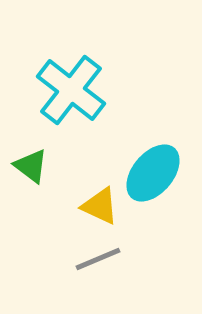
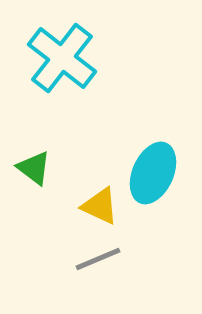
cyan cross: moved 9 px left, 32 px up
green triangle: moved 3 px right, 2 px down
cyan ellipse: rotated 16 degrees counterclockwise
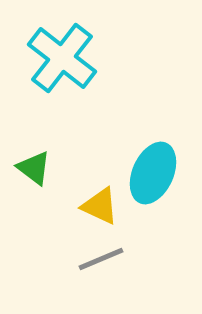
gray line: moved 3 px right
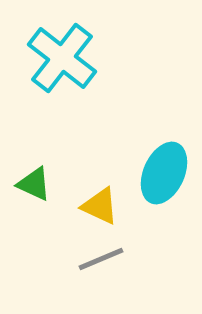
green triangle: moved 16 px down; rotated 12 degrees counterclockwise
cyan ellipse: moved 11 px right
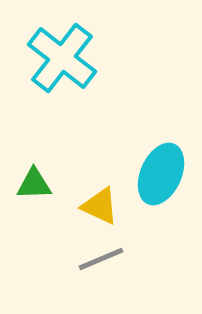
cyan ellipse: moved 3 px left, 1 px down
green triangle: rotated 27 degrees counterclockwise
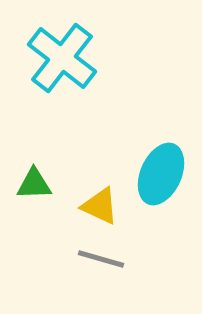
gray line: rotated 39 degrees clockwise
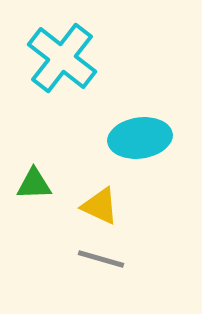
cyan ellipse: moved 21 px left, 36 px up; rotated 58 degrees clockwise
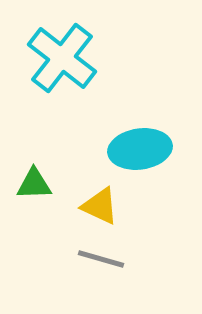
cyan ellipse: moved 11 px down
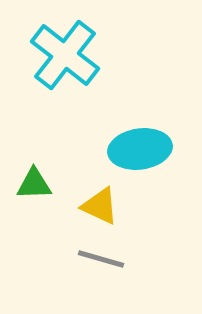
cyan cross: moved 3 px right, 3 px up
